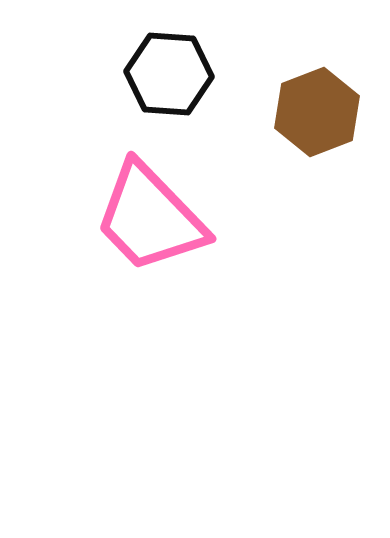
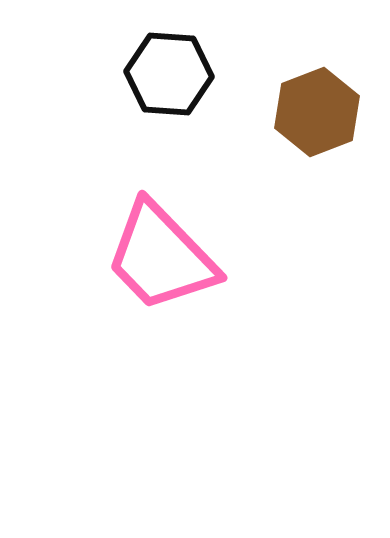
pink trapezoid: moved 11 px right, 39 px down
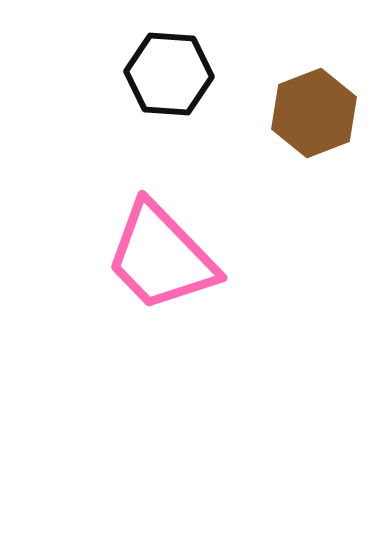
brown hexagon: moved 3 px left, 1 px down
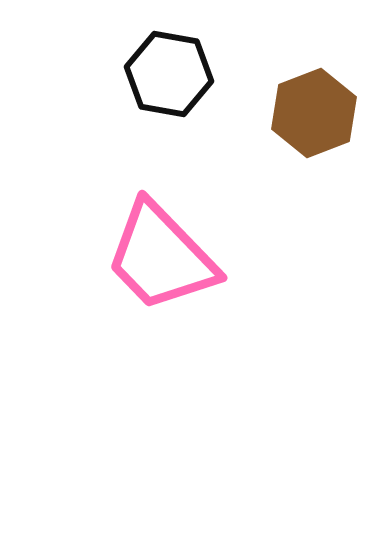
black hexagon: rotated 6 degrees clockwise
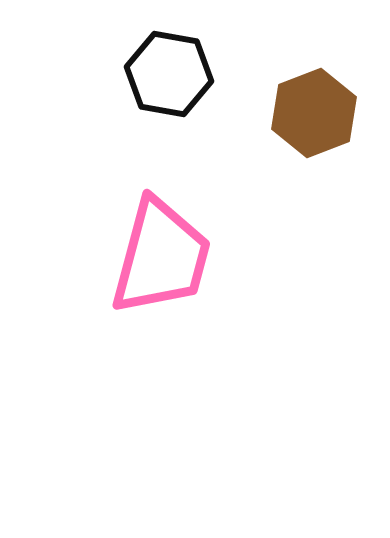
pink trapezoid: rotated 121 degrees counterclockwise
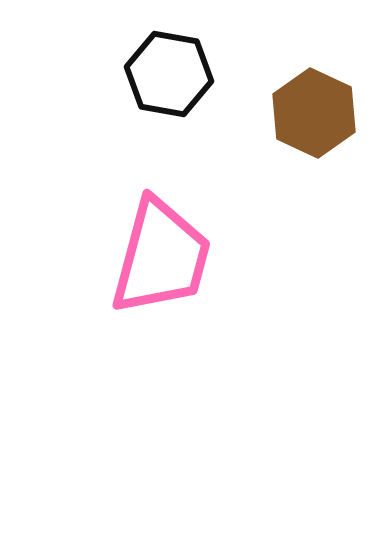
brown hexagon: rotated 14 degrees counterclockwise
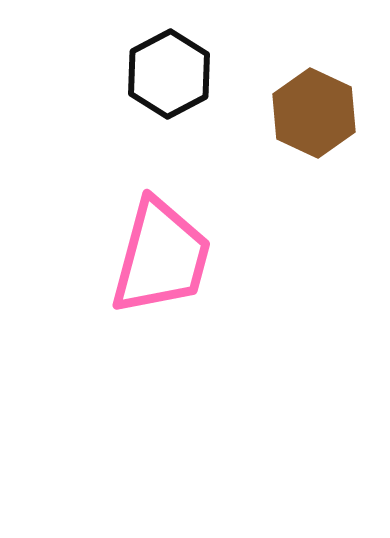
black hexagon: rotated 22 degrees clockwise
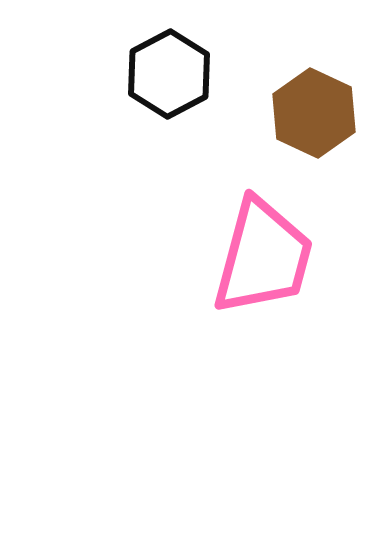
pink trapezoid: moved 102 px right
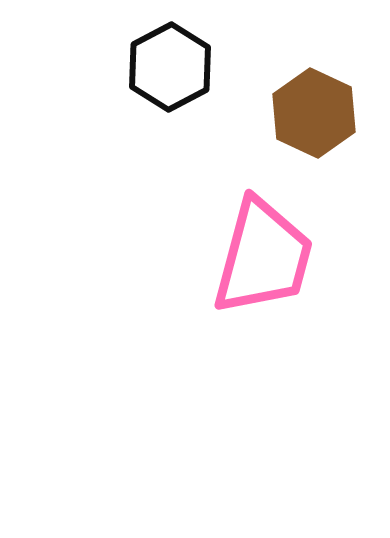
black hexagon: moved 1 px right, 7 px up
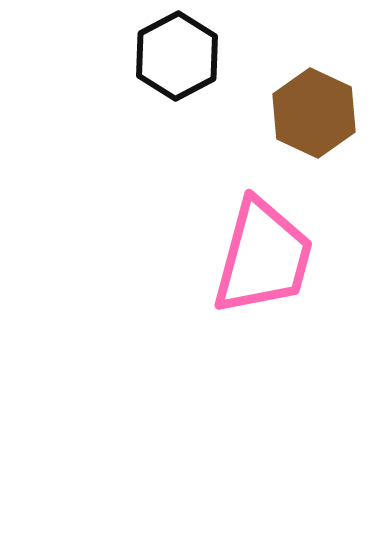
black hexagon: moved 7 px right, 11 px up
